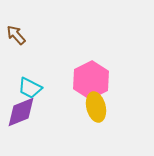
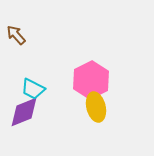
cyan trapezoid: moved 3 px right, 1 px down
purple diamond: moved 3 px right
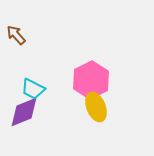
yellow ellipse: rotated 8 degrees counterclockwise
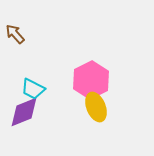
brown arrow: moved 1 px left, 1 px up
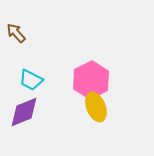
brown arrow: moved 1 px right, 1 px up
cyan trapezoid: moved 2 px left, 9 px up
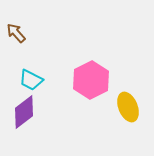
yellow ellipse: moved 32 px right
purple diamond: rotated 16 degrees counterclockwise
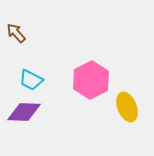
yellow ellipse: moved 1 px left
purple diamond: rotated 40 degrees clockwise
